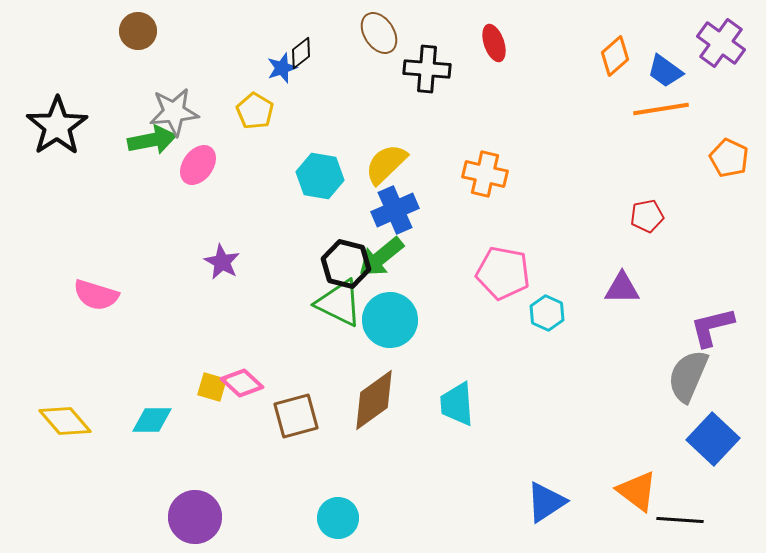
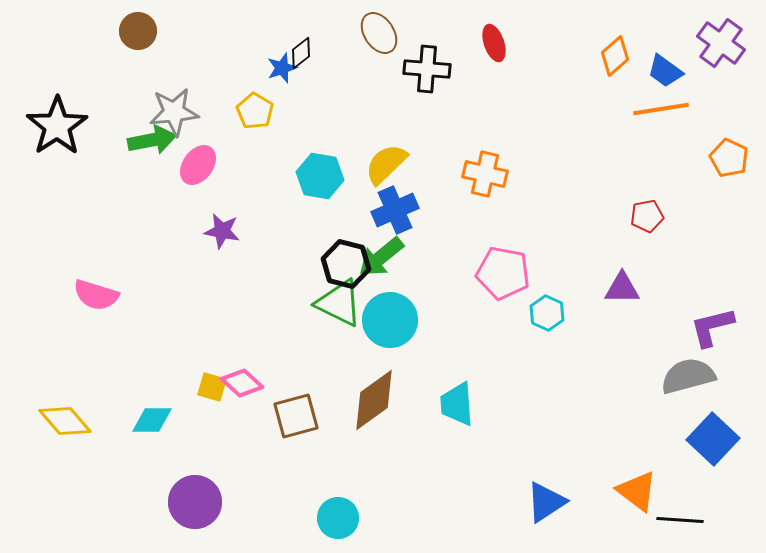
purple star at (222, 262): moved 31 px up; rotated 18 degrees counterclockwise
gray semicircle at (688, 376): rotated 52 degrees clockwise
purple circle at (195, 517): moved 15 px up
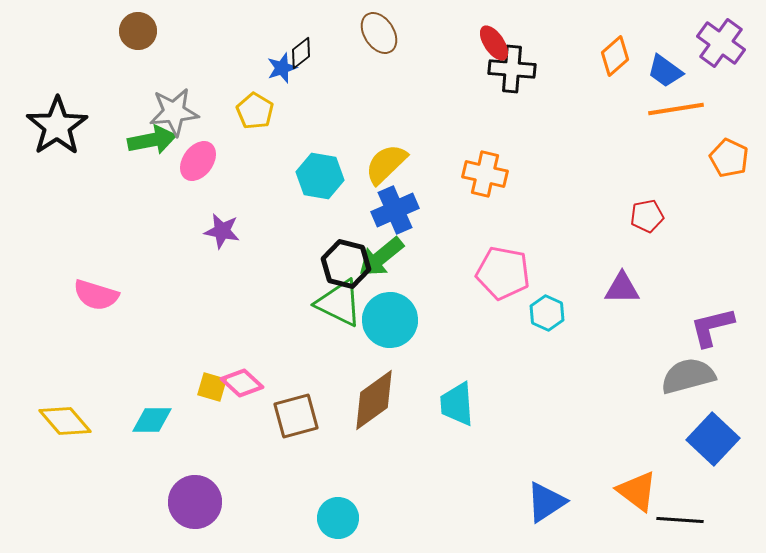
red ellipse at (494, 43): rotated 15 degrees counterclockwise
black cross at (427, 69): moved 85 px right
orange line at (661, 109): moved 15 px right
pink ellipse at (198, 165): moved 4 px up
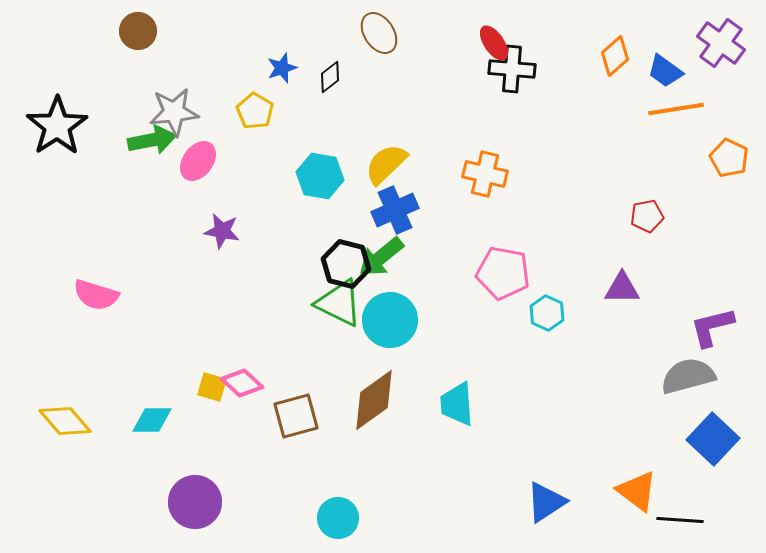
black diamond at (301, 53): moved 29 px right, 24 px down
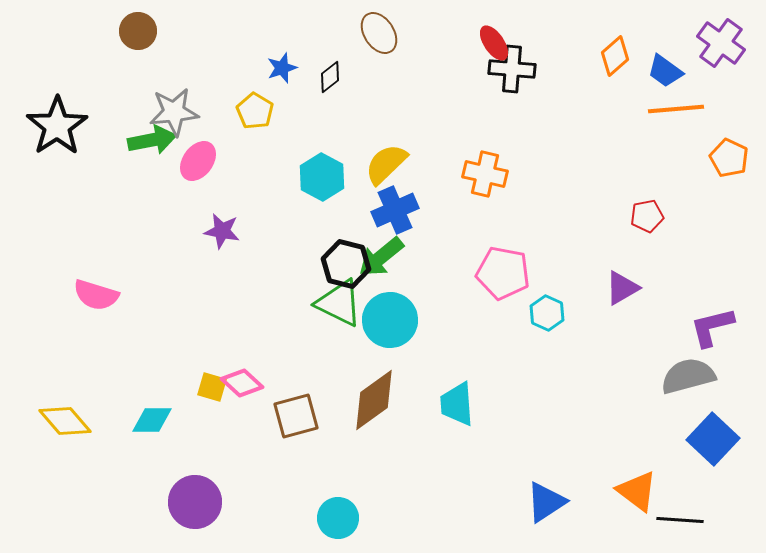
orange line at (676, 109): rotated 4 degrees clockwise
cyan hexagon at (320, 176): moved 2 px right, 1 px down; rotated 18 degrees clockwise
purple triangle at (622, 288): rotated 30 degrees counterclockwise
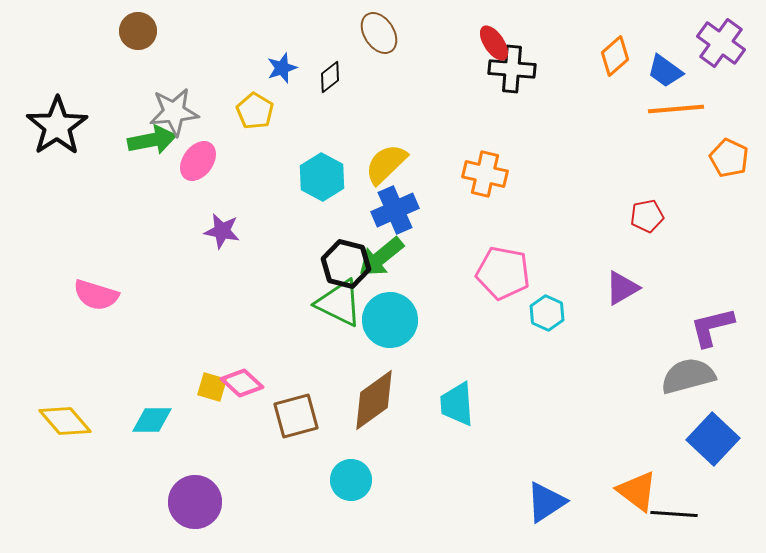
cyan circle at (338, 518): moved 13 px right, 38 px up
black line at (680, 520): moved 6 px left, 6 px up
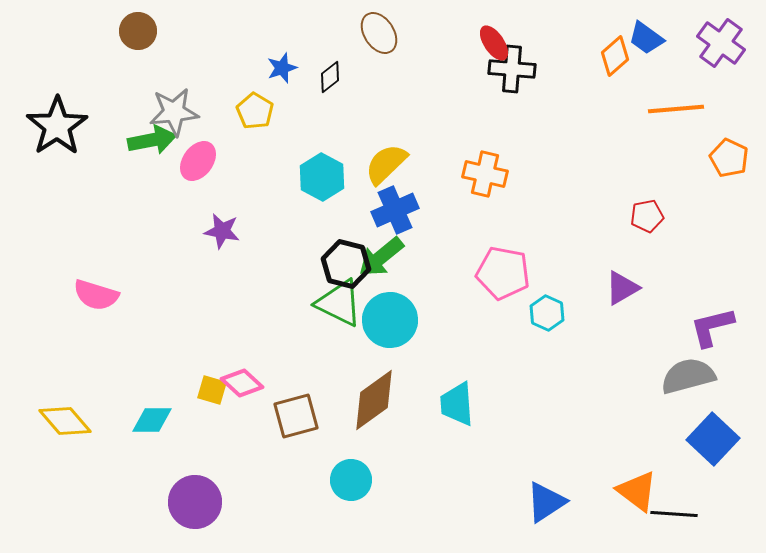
blue trapezoid at (665, 71): moved 19 px left, 33 px up
yellow square at (212, 387): moved 3 px down
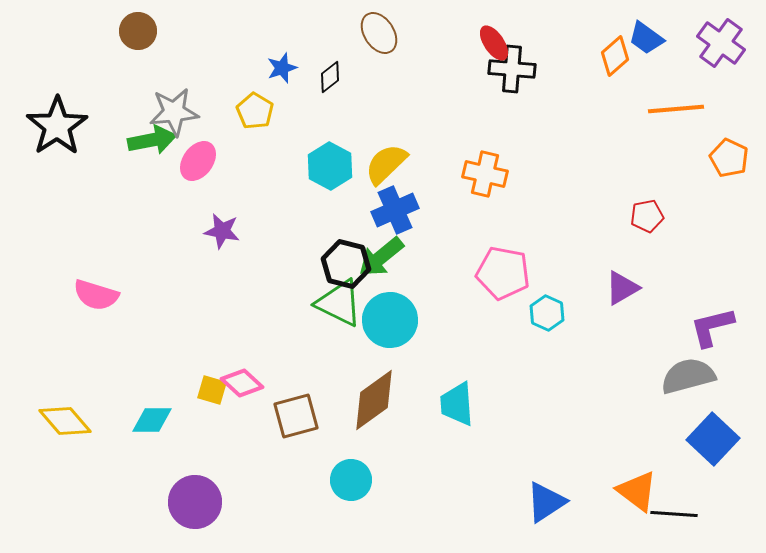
cyan hexagon at (322, 177): moved 8 px right, 11 px up
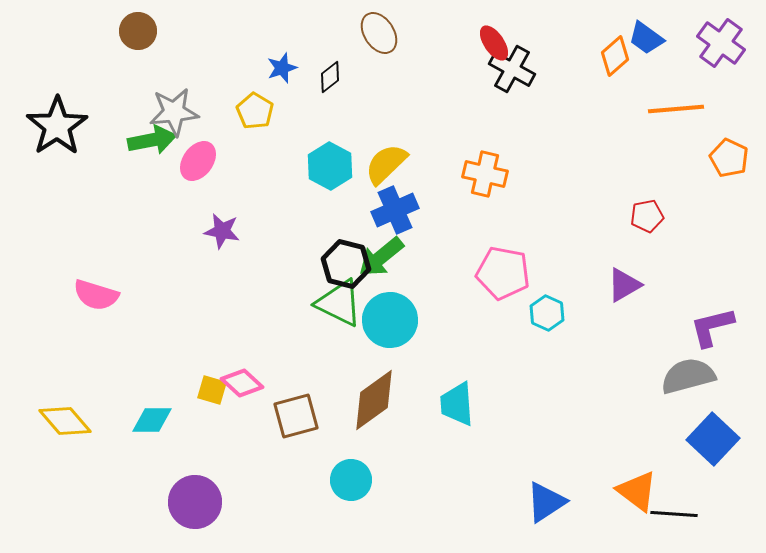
black cross at (512, 69): rotated 24 degrees clockwise
purple triangle at (622, 288): moved 2 px right, 3 px up
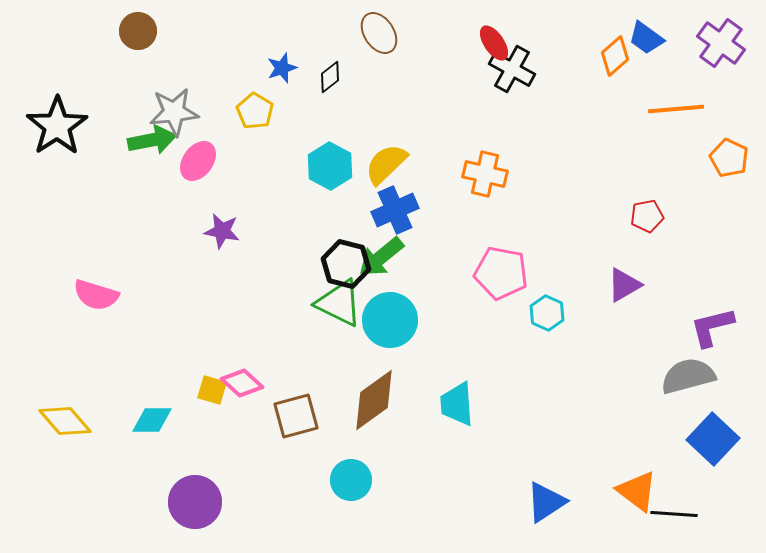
pink pentagon at (503, 273): moved 2 px left
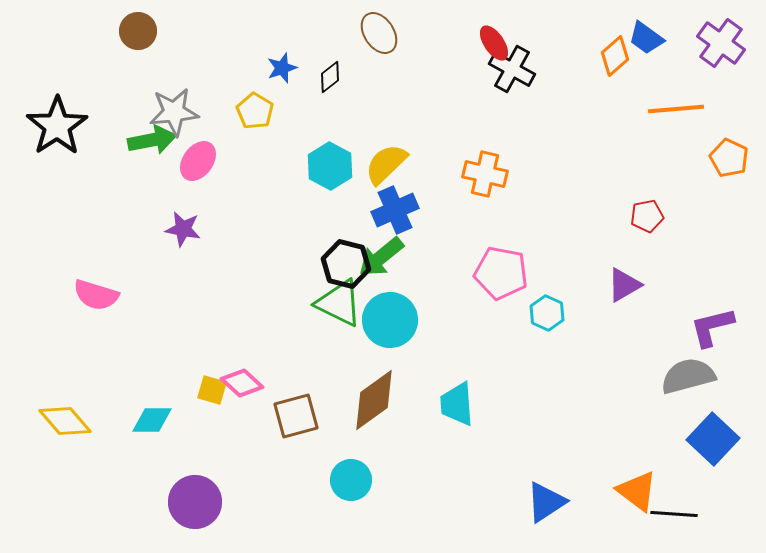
purple star at (222, 231): moved 39 px left, 2 px up
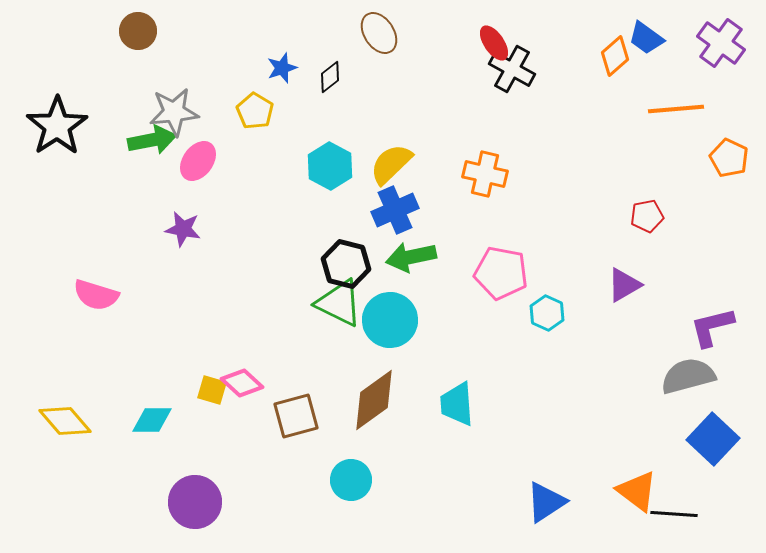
yellow semicircle at (386, 164): moved 5 px right
green arrow at (381, 257): moved 30 px right; rotated 27 degrees clockwise
